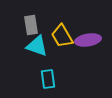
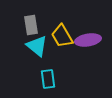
cyan triangle: rotated 20 degrees clockwise
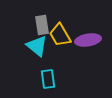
gray rectangle: moved 11 px right
yellow trapezoid: moved 2 px left, 1 px up
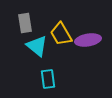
gray rectangle: moved 17 px left, 2 px up
yellow trapezoid: moved 1 px right, 1 px up
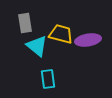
yellow trapezoid: rotated 135 degrees clockwise
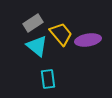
gray rectangle: moved 8 px right; rotated 66 degrees clockwise
yellow trapezoid: rotated 35 degrees clockwise
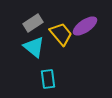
purple ellipse: moved 3 px left, 14 px up; rotated 25 degrees counterclockwise
cyan triangle: moved 3 px left, 1 px down
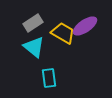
yellow trapezoid: moved 2 px right, 1 px up; rotated 20 degrees counterclockwise
cyan rectangle: moved 1 px right, 1 px up
